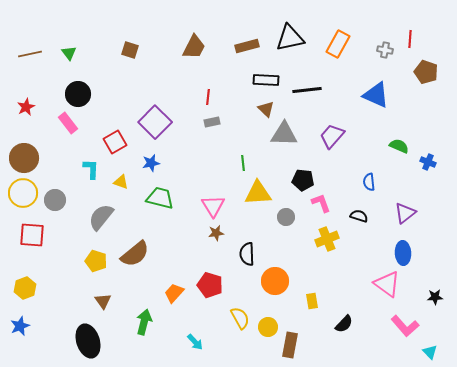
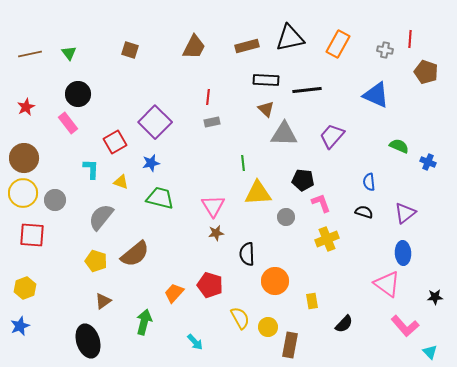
black semicircle at (359, 216): moved 5 px right, 4 px up
brown triangle at (103, 301): rotated 30 degrees clockwise
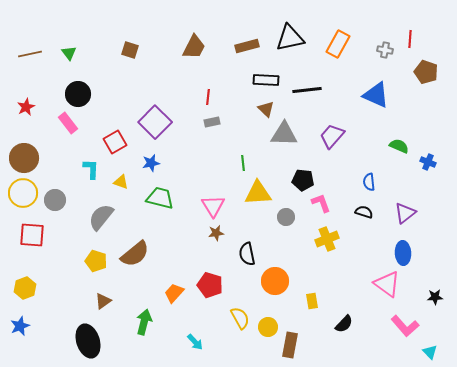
black semicircle at (247, 254): rotated 10 degrees counterclockwise
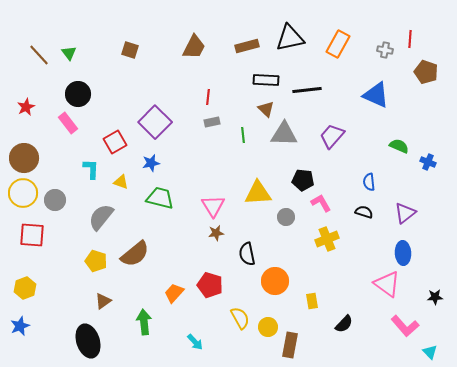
brown line at (30, 54): moved 9 px right, 1 px down; rotated 60 degrees clockwise
green line at (243, 163): moved 28 px up
pink L-shape at (321, 203): rotated 10 degrees counterclockwise
green arrow at (144, 322): rotated 20 degrees counterclockwise
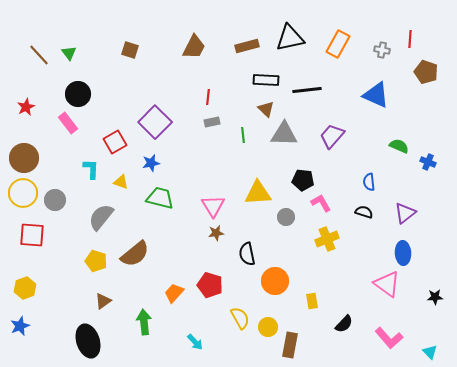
gray cross at (385, 50): moved 3 px left
pink L-shape at (405, 326): moved 16 px left, 12 px down
